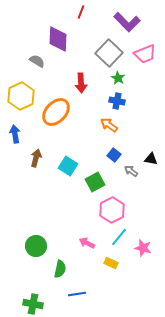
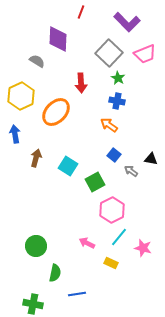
green semicircle: moved 5 px left, 4 px down
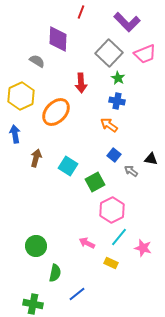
blue line: rotated 30 degrees counterclockwise
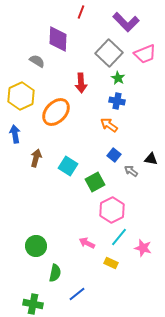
purple L-shape: moved 1 px left
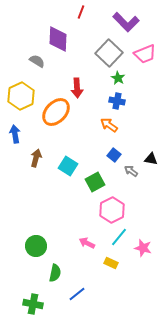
red arrow: moved 4 px left, 5 px down
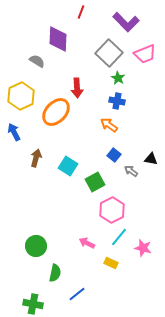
blue arrow: moved 1 px left, 2 px up; rotated 18 degrees counterclockwise
